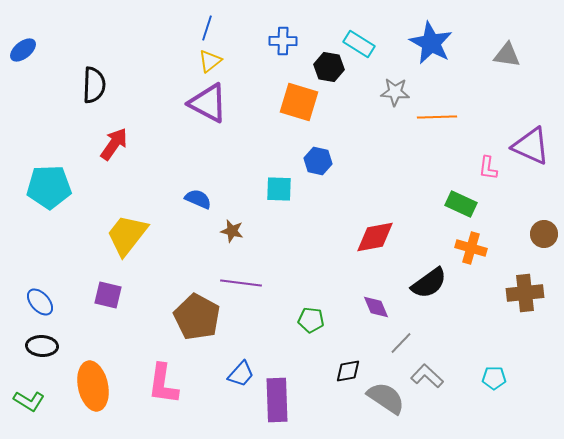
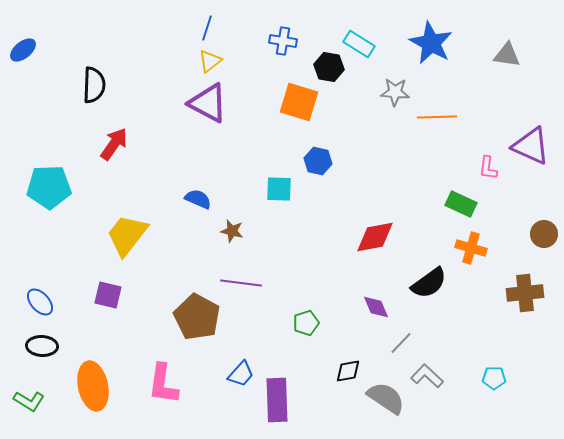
blue cross at (283, 41): rotated 8 degrees clockwise
green pentagon at (311, 320): moved 5 px left, 3 px down; rotated 25 degrees counterclockwise
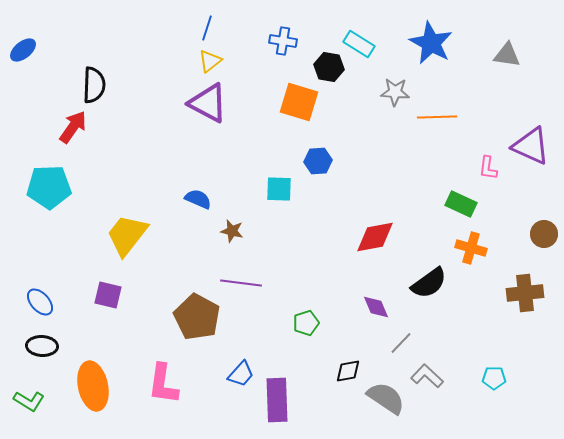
red arrow at (114, 144): moved 41 px left, 17 px up
blue hexagon at (318, 161): rotated 16 degrees counterclockwise
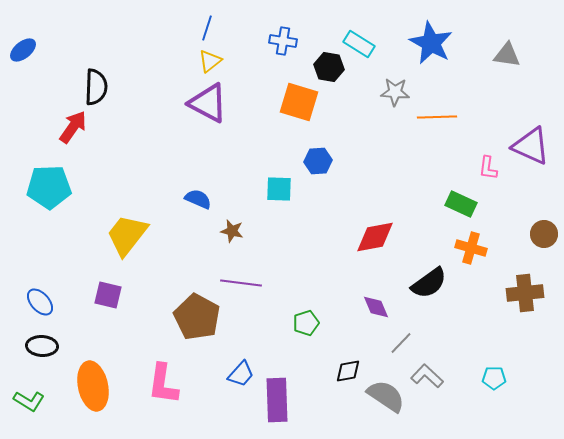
black semicircle at (94, 85): moved 2 px right, 2 px down
gray semicircle at (386, 398): moved 2 px up
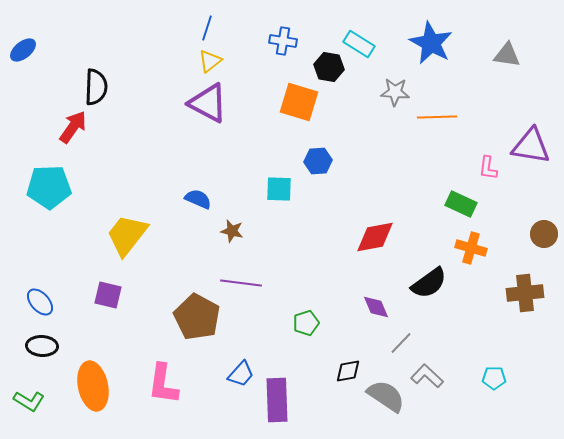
purple triangle at (531, 146): rotated 15 degrees counterclockwise
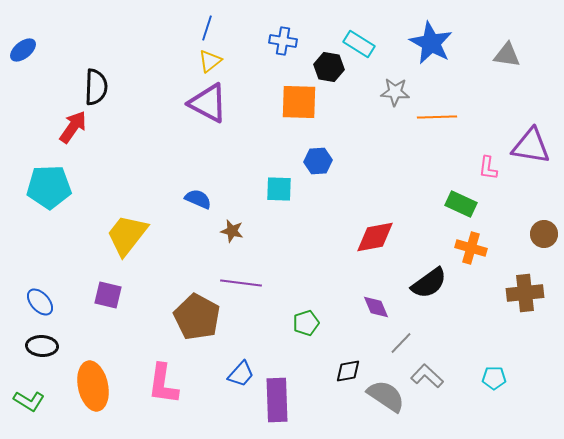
orange square at (299, 102): rotated 15 degrees counterclockwise
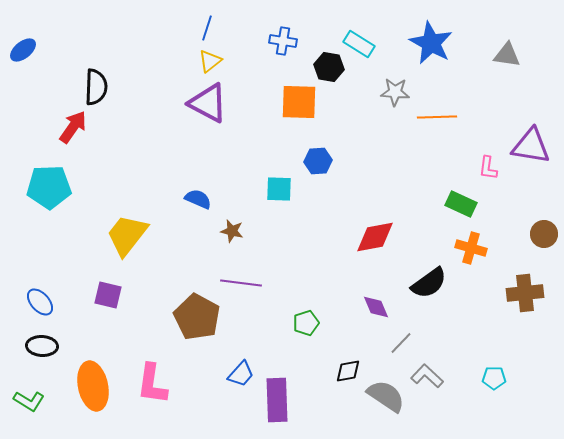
pink L-shape at (163, 384): moved 11 px left
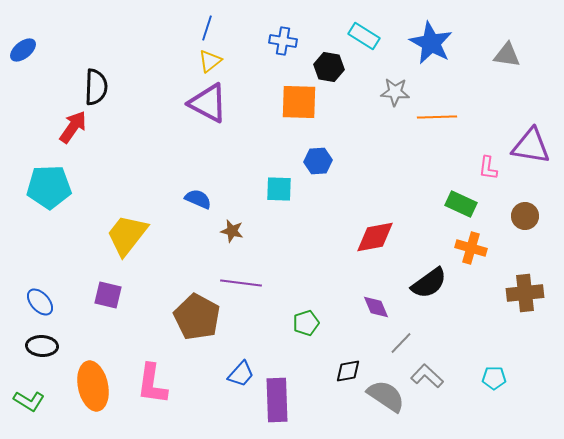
cyan rectangle at (359, 44): moved 5 px right, 8 px up
brown circle at (544, 234): moved 19 px left, 18 px up
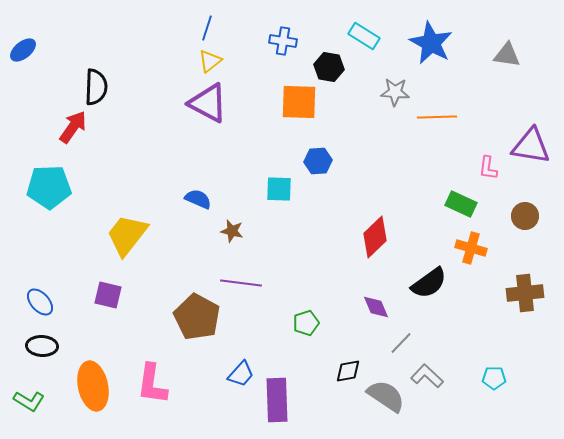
red diamond at (375, 237): rotated 33 degrees counterclockwise
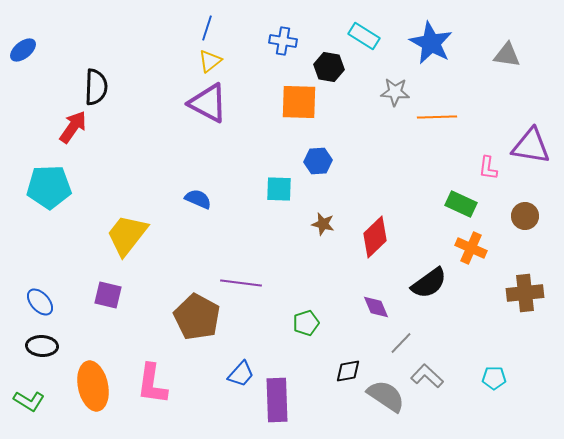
brown star at (232, 231): moved 91 px right, 7 px up
orange cross at (471, 248): rotated 8 degrees clockwise
